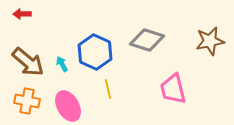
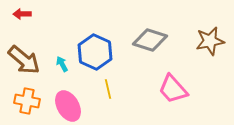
gray diamond: moved 3 px right
brown arrow: moved 4 px left, 2 px up
pink trapezoid: rotated 28 degrees counterclockwise
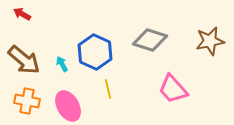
red arrow: rotated 30 degrees clockwise
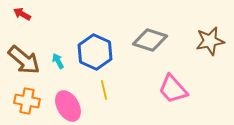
cyan arrow: moved 4 px left, 3 px up
yellow line: moved 4 px left, 1 px down
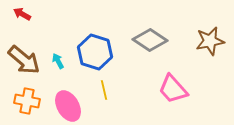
gray diamond: rotated 16 degrees clockwise
blue hexagon: rotated 8 degrees counterclockwise
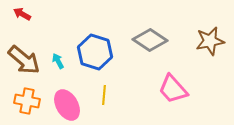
yellow line: moved 5 px down; rotated 18 degrees clockwise
pink ellipse: moved 1 px left, 1 px up
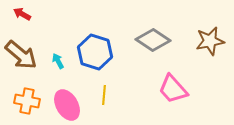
gray diamond: moved 3 px right
brown arrow: moved 3 px left, 5 px up
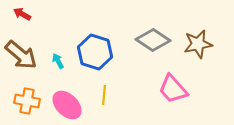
brown star: moved 12 px left, 3 px down
pink ellipse: rotated 16 degrees counterclockwise
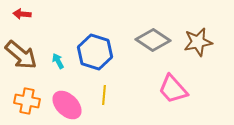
red arrow: rotated 24 degrees counterclockwise
brown star: moved 2 px up
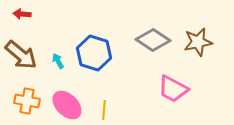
blue hexagon: moved 1 px left, 1 px down
pink trapezoid: rotated 20 degrees counterclockwise
yellow line: moved 15 px down
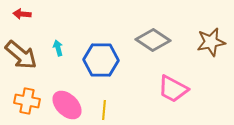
brown star: moved 13 px right
blue hexagon: moved 7 px right, 7 px down; rotated 16 degrees counterclockwise
cyan arrow: moved 13 px up; rotated 14 degrees clockwise
